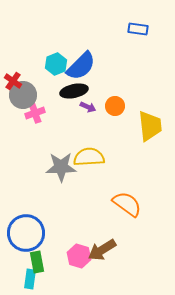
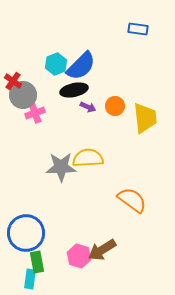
black ellipse: moved 1 px up
yellow trapezoid: moved 5 px left, 8 px up
yellow semicircle: moved 1 px left, 1 px down
orange semicircle: moved 5 px right, 4 px up
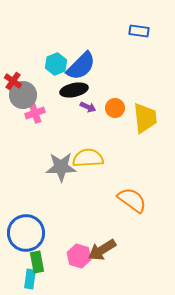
blue rectangle: moved 1 px right, 2 px down
orange circle: moved 2 px down
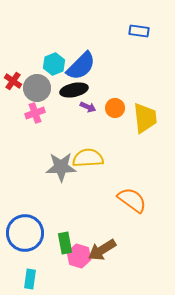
cyan hexagon: moved 2 px left
gray circle: moved 14 px right, 7 px up
blue circle: moved 1 px left
green rectangle: moved 28 px right, 19 px up
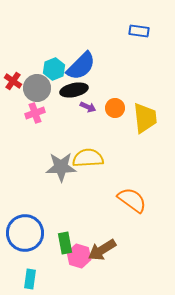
cyan hexagon: moved 5 px down
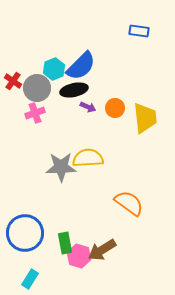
orange semicircle: moved 3 px left, 3 px down
cyan rectangle: rotated 24 degrees clockwise
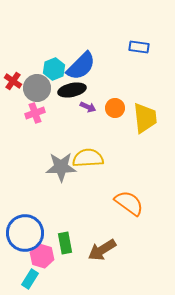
blue rectangle: moved 16 px down
black ellipse: moved 2 px left
pink hexagon: moved 37 px left
